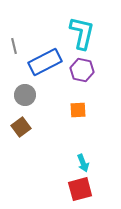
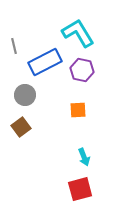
cyan L-shape: moved 4 px left; rotated 44 degrees counterclockwise
cyan arrow: moved 1 px right, 6 px up
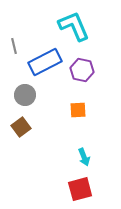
cyan L-shape: moved 4 px left, 7 px up; rotated 8 degrees clockwise
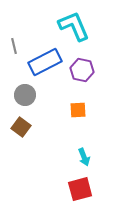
brown square: rotated 18 degrees counterclockwise
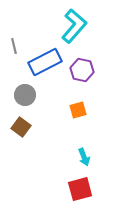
cyan L-shape: rotated 64 degrees clockwise
orange square: rotated 12 degrees counterclockwise
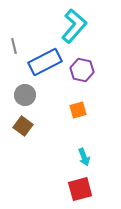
brown square: moved 2 px right, 1 px up
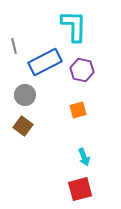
cyan L-shape: rotated 40 degrees counterclockwise
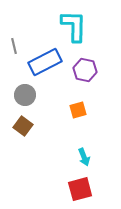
purple hexagon: moved 3 px right
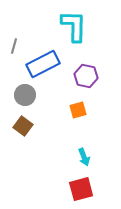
gray line: rotated 28 degrees clockwise
blue rectangle: moved 2 px left, 2 px down
purple hexagon: moved 1 px right, 6 px down
red square: moved 1 px right
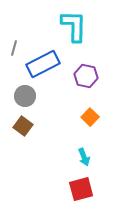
gray line: moved 2 px down
gray circle: moved 1 px down
orange square: moved 12 px right, 7 px down; rotated 30 degrees counterclockwise
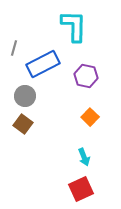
brown square: moved 2 px up
red square: rotated 10 degrees counterclockwise
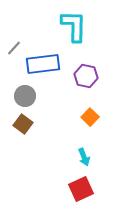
gray line: rotated 28 degrees clockwise
blue rectangle: rotated 20 degrees clockwise
